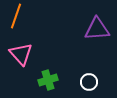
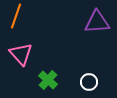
purple triangle: moved 7 px up
green cross: rotated 30 degrees counterclockwise
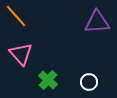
orange line: rotated 60 degrees counterclockwise
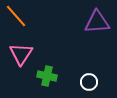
pink triangle: rotated 15 degrees clockwise
green cross: moved 1 px left, 4 px up; rotated 30 degrees counterclockwise
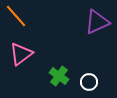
purple triangle: rotated 20 degrees counterclockwise
pink triangle: rotated 20 degrees clockwise
green cross: moved 12 px right; rotated 24 degrees clockwise
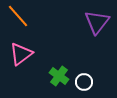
orange line: moved 2 px right
purple triangle: rotated 28 degrees counterclockwise
white circle: moved 5 px left
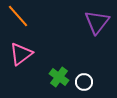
green cross: moved 1 px down
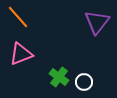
orange line: moved 1 px down
pink triangle: rotated 15 degrees clockwise
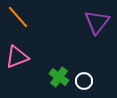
pink triangle: moved 4 px left, 3 px down
white circle: moved 1 px up
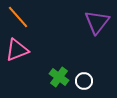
pink triangle: moved 7 px up
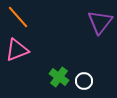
purple triangle: moved 3 px right
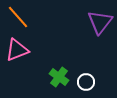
white circle: moved 2 px right, 1 px down
